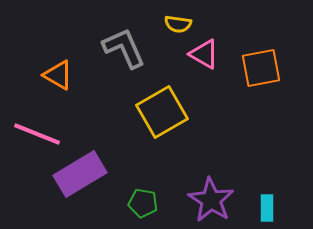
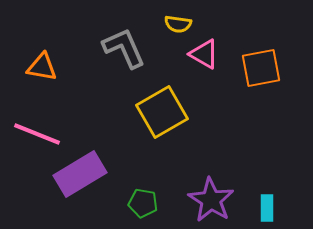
orange triangle: moved 16 px left, 8 px up; rotated 20 degrees counterclockwise
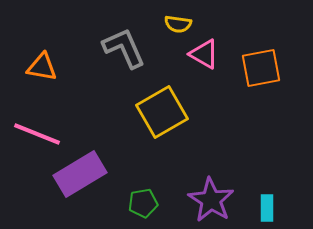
green pentagon: rotated 20 degrees counterclockwise
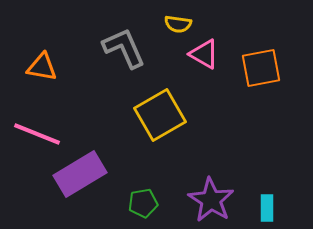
yellow square: moved 2 px left, 3 px down
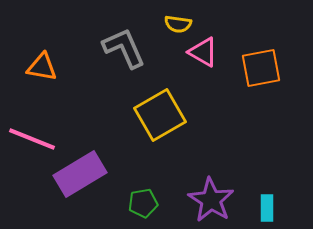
pink triangle: moved 1 px left, 2 px up
pink line: moved 5 px left, 5 px down
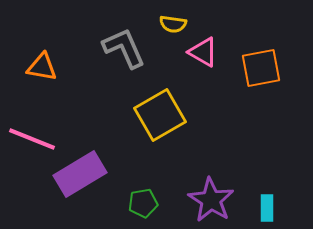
yellow semicircle: moved 5 px left
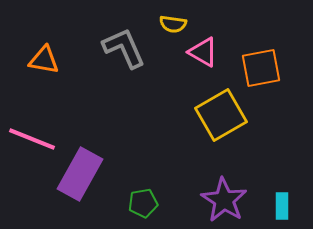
orange triangle: moved 2 px right, 7 px up
yellow square: moved 61 px right
purple rectangle: rotated 30 degrees counterclockwise
purple star: moved 13 px right
cyan rectangle: moved 15 px right, 2 px up
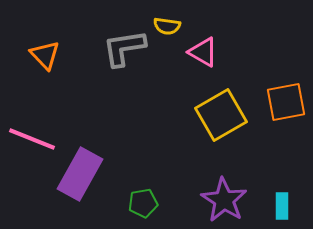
yellow semicircle: moved 6 px left, 2 px down
gray L-shape: rotated 75 degrees counterclockwise
orange triangle: moved 1 px right, 5 px up; rotated 36 degrees clockwise
orange square: moved 25 px right, 34 px down
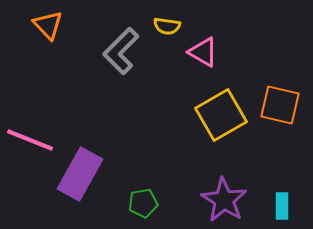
gray L-shape: moved 3 px left, 3 px down; rotated 36 degrees counterclockwise
orange triangle: moved 3 px right, 30 px up
orange square: moved 6 px left, 3 px down; rotated 24 degrees clockwise
pink line: moved 2 px left, 1 px down
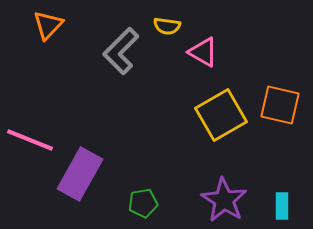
orange triangle: rotated 28 degrees clockwise
